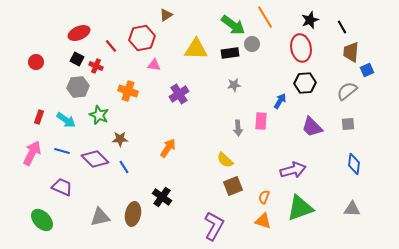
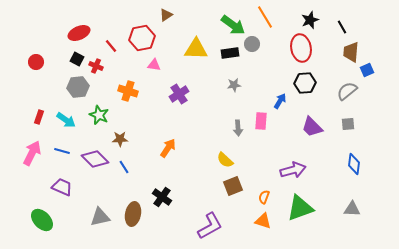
purple L-shape at (214, 226): moved 4 px left; rotated 32 degrees clockwise
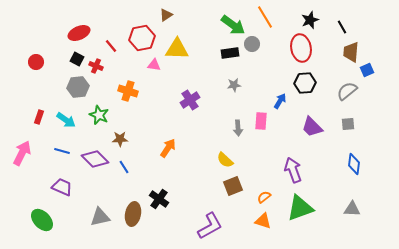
yellow triangle at (196, 49): moved 19 px left
purple cross at (179, 94): moved 11 px right, 6 px down
pink arrow at (32, 153): moved 10 px left
purple arrow at (293, 170): rotated 95 degrees counterclockwise
black cross at (162, 197): moved 3 px left, 2 px down
orange semicircle at (264, 197): rotated 32 degrees clockwise
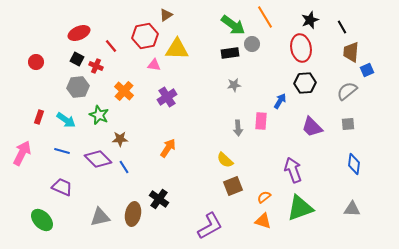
red hexagon at (142, 38): moved 3 px right, 2 px up
orange cross at (128, 91): moved 4 px left; rotated 24 degrees clockwise
purple cross at (190, 100): moved 23 px left, 3 px up
purple diamond at (95, 159): moved 3 px right
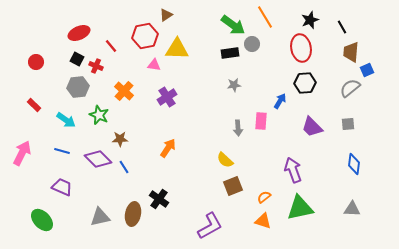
gray semicircle at (347, 91): moved 3 px right, 3 px up
red rectangle at (39, 117): moved 5 px left, 12 px up; rotated 64 degrees counterclockwise
green triangle at (300, 208): rotated 8 degrees clockwise
